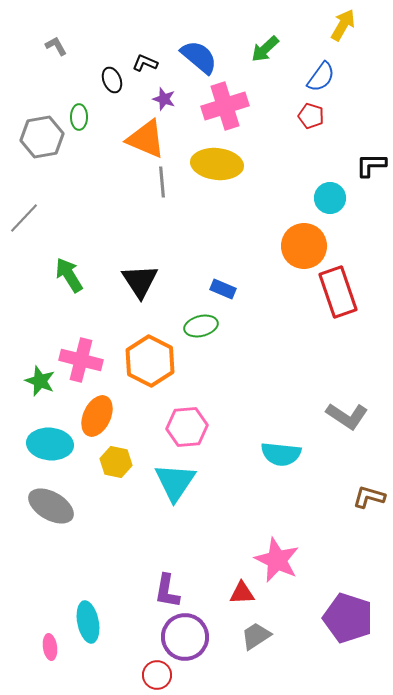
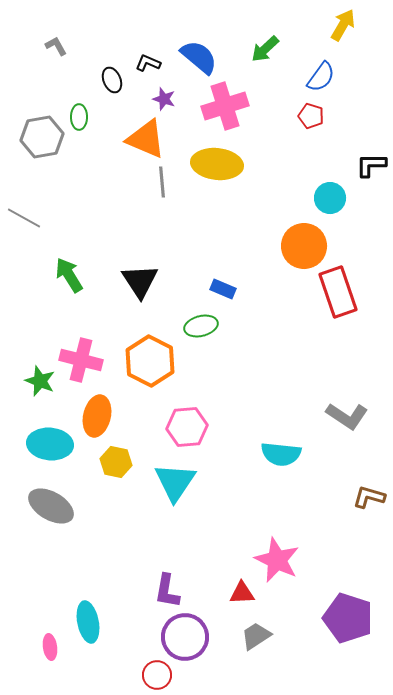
black L-shape at (145, 63): moved 3 px right
gray line at (24, 218): rotated 76 degrees clockwise
orange ellipse at (97, 416): rotated 12 degrees counterclockwise
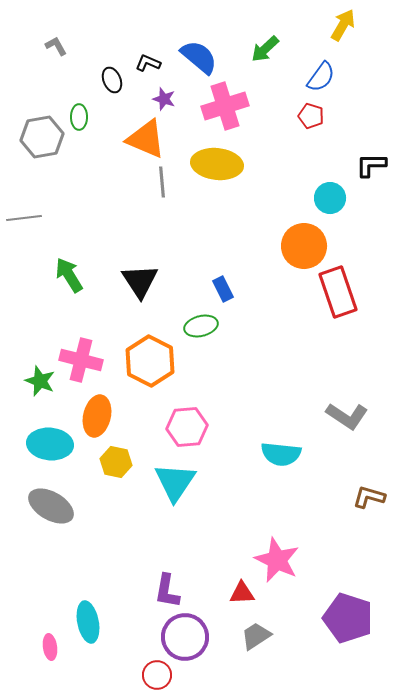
gray line at (24, 218): rotated 36 degrees counterclockwise
blue rectangle at (223, 289): rotated 40 degrees clockwise
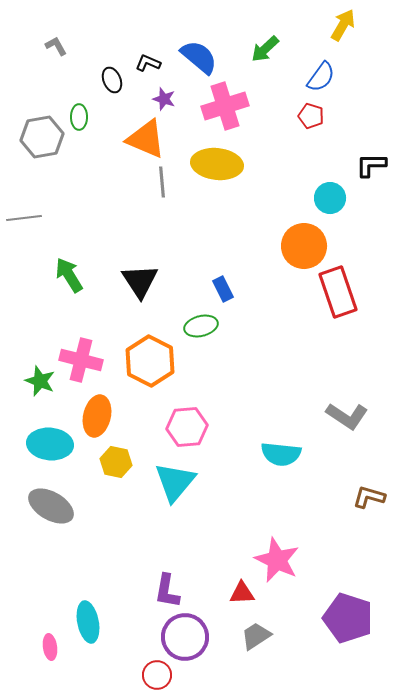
cyan triangle at (175, 482): rotated 6 degrees clockwise
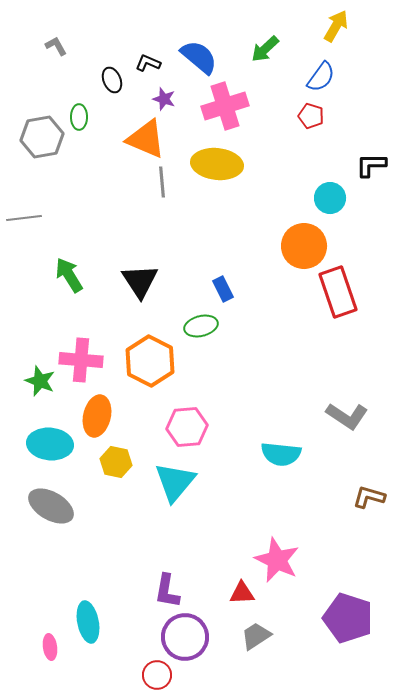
yellow arrow at (343, 25): moved 7 px left, 1 px down
pink cross at (81, 360): rotated 9 degrees counterclockwise
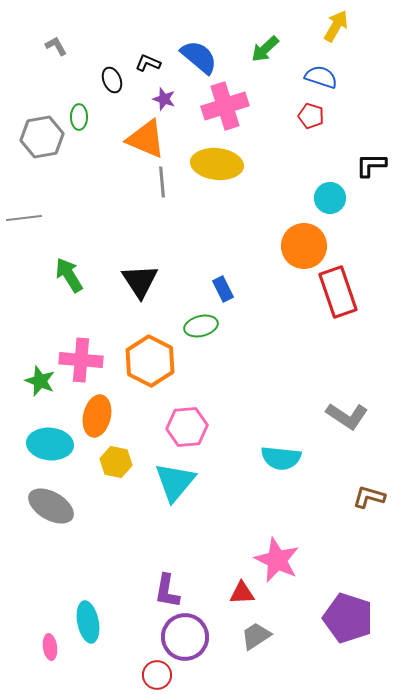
blue semicircle at (321, 77): rotated 108 degrees counterclockwise
cyan semicircle at (281, 454): moved 4 px down
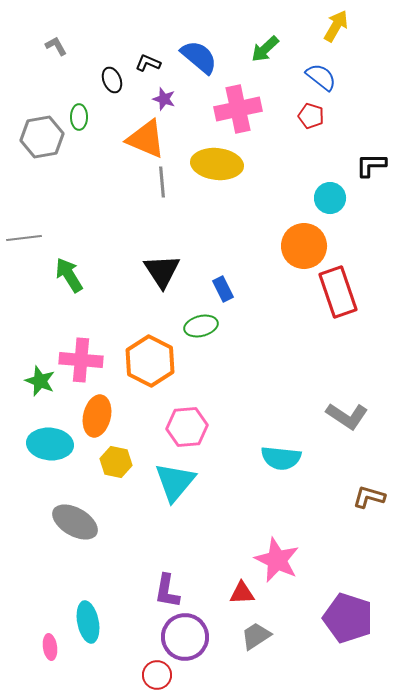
blue semicircle at (321, 77): rotated 20 degrees clockwise
pink cross at (225, 106): moved 13 px right, 3 px down; rotated 6 degrees clockwise
gray line at (24, 218): moved 20 px down
black triangle at (140, 281): moved 22 px right, 10 px up
gray ellipse at (51, 506): moved 24 px right, 16 px down
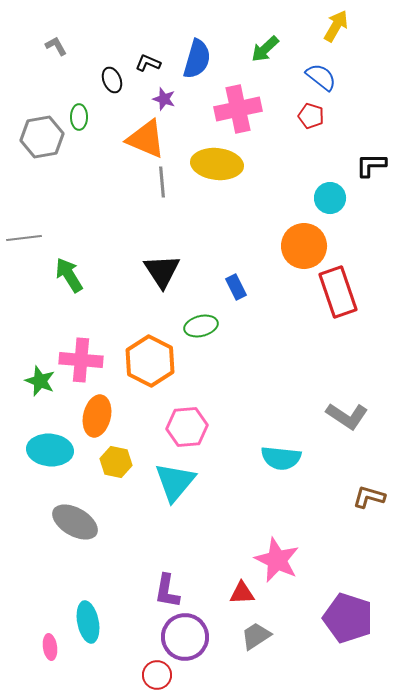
blue semicircle at (199, 57): moved 2 px left, 2 px down; rotated 66 degrees clockwise
blue rectangle at (223, 289): moved 13 px right, 2 px up
cyan ellipse at (50, 444): moved 6 px down
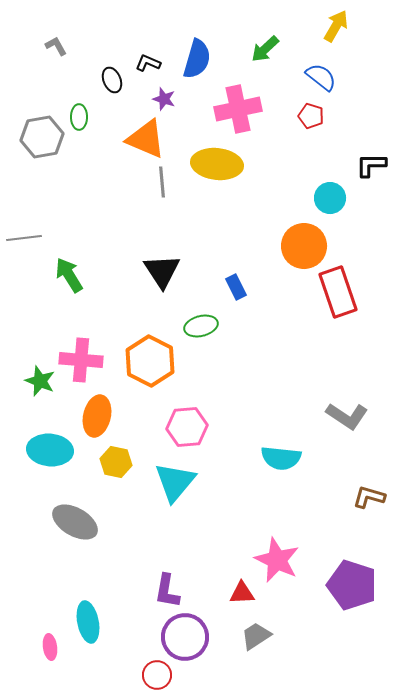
purple pentagon at (348, 618): moved 4 px right, 33 px up
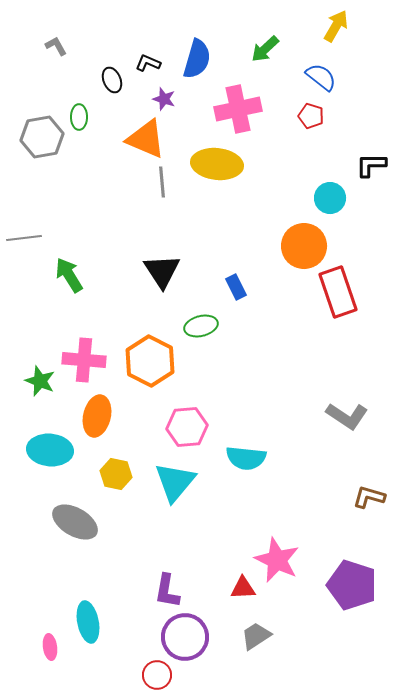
pink cross at (81, 360): moved 3 px right
cyan semicircle at (281, 458): moved 35 px left
yellow hexagon at (116, 462): moved 12 px down
red triangle at (242, 593): moved 1 px right, 5 px up
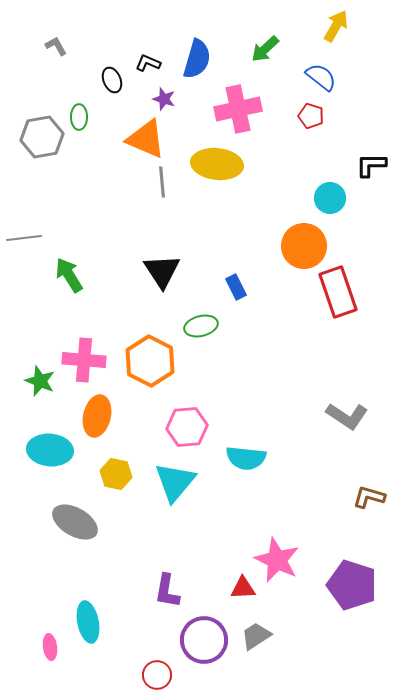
purple circle at (185, 637): moved 19 px right, 3 px down
